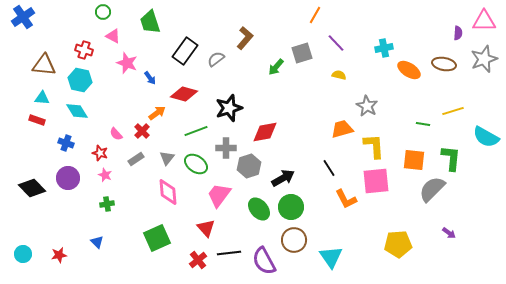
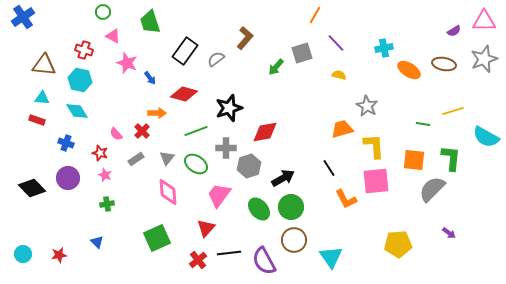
purple semicircle at (458, 33): moved 4 px left, 2 px up; rotated 56 degrees clockwise
orange arrow at (157, 113): rotated 36 degrees clockwise
red triangle at (206, 228): rotated 24 degrees clockwise
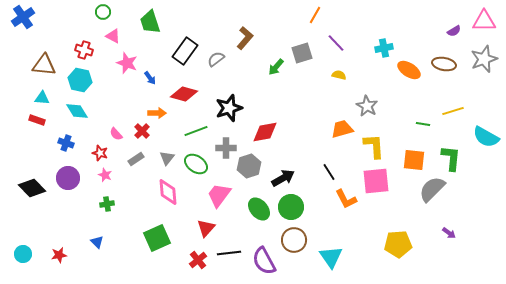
black line at (329, 168): moved 4 px down
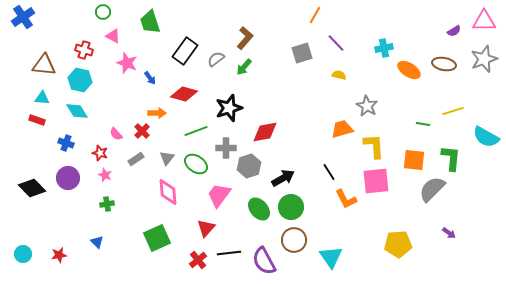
green arrow at (276, 67): moved 32 px left
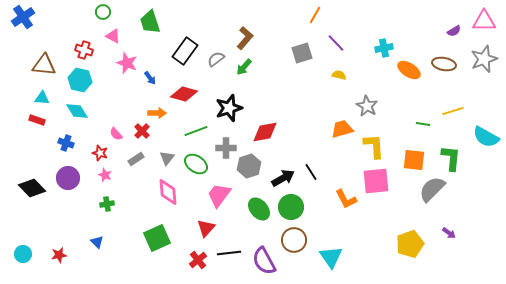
black line at (329, 172): moved 18 px left
yellow pentagon at (398, 244): moved 12 px right; rotated 16 degrees counterclockwise
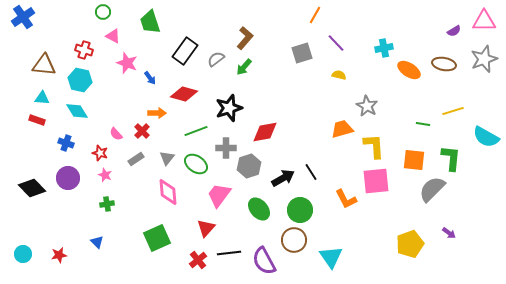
green circle at (291, 207): moved 9 px right, 3 px down
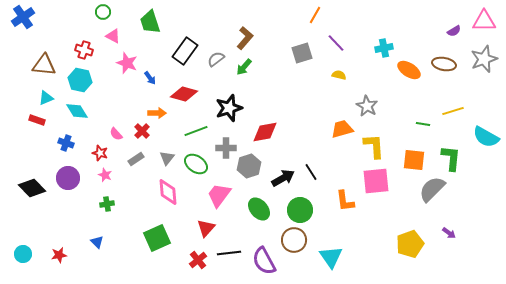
cyan triangle at (42, 98): moved 4 px right; rotated 28 degrees counterclockwise
orange L-shape at (346, 199): moved 1 px left, 2 px down; rotated 20 degrees clockwise
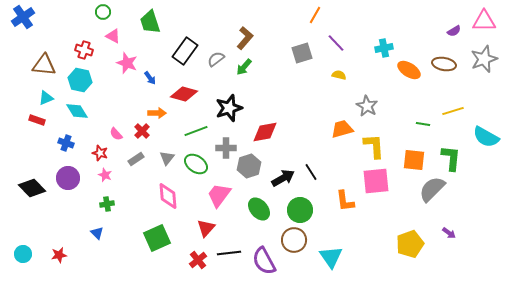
pink diamond at (168, 192): moved 4 px down
blue triangle at (97, 242): moved 9 px up
